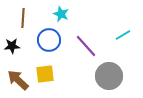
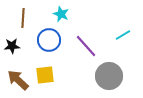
yellow square: moved 1 px down
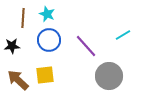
cyan star: moved 14 px left
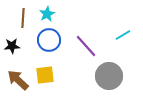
cyan star: rotated 21 degrees clockwise
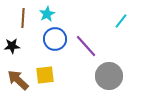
cyan line: moved 2 px left, 14 px up; rotated 21 degrees counterclockwise
blue circle: moved 6 px right, 1 px up
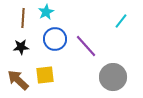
cyan star: moved 1 px left, 2 px up
black star: moved 9 px right, 1 px down
gray circle: moved 4 px right, 1 px down
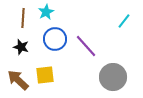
cyan line: moved 3 px right
black star: rotated 21 degrees clockwise
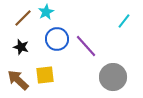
brown line: rotated 42 degrees clockwise
blue circle: moved 2 px right
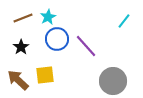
cyan star: moved 2 px right, 5 px down
brown line: rotated 24 degrees clockwise
black star: rotated 21 degrees clockwise
gray circle: moved 4 px down
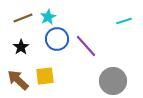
cyan line: rotated 35 degrees clockwise
yellow square: moved 1 px down
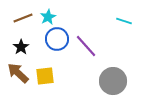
cyan line: rotated 35 degrees clockwise
brown arrow: moved 7 px up
